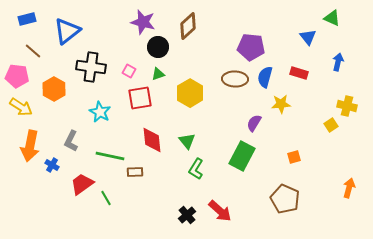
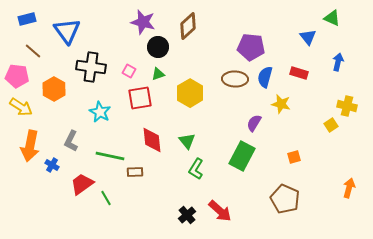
blue triangle at (67, 31): rotated 28 degrees counterclockwise
yellow star at (281, 104): rotated 18 degrees clockwise
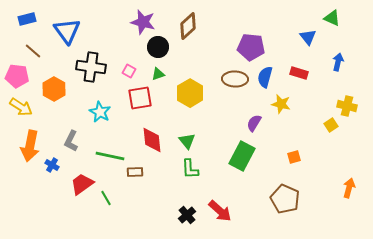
green L-shape at (196, 169): moved 6 px left; rotated 35 degrees counterclockwise
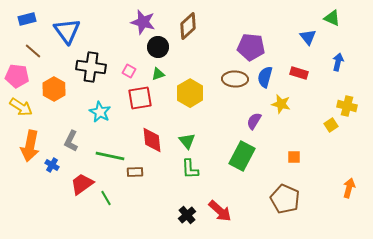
purple semicircle at (254, 123): moved 2 px up
orange square at (294, 157): rotated 16 degrees clockwise
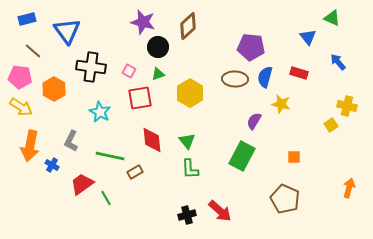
blue arrow at (338, 62): rotated 54 degrees counterclockwise
pink pentagon at (17, 76): moved 3 px right, 1 px down
brown rectangle at (135, 172): rotated 28 degrees counterclockwise
black cross at (187, 215): rotated 24 degrees clockwise
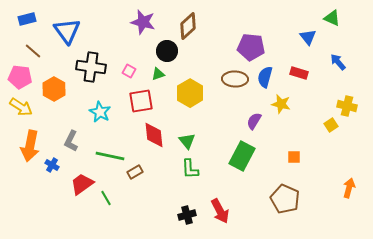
black circle at (158, 47): moved 9 px right, 4 px down
red square at (140, 98): moved 1 px right, 3 px down
red diamond at (152, 140): moved 2 px right, 5 px up
red arrow at (220, 211): rotated 20 degrees clockwise
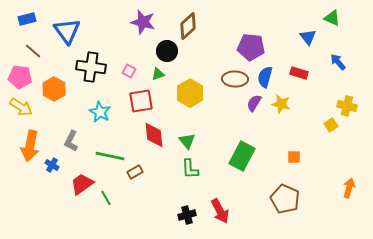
purple semicircle at (254, 121): moved 18 px up
